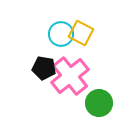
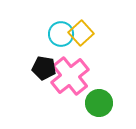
yellow square: rotated 20 degrees clockwise
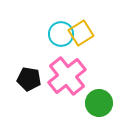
yellow square: rotated 10 degrees clockwise
black pentagon: moved 15 px left, 11 px down
pink cross: moved 3 px left
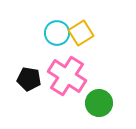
cyan circle: moved 4 px left, 1 px up
pink cross: rotated 18 degrees counterclockwise
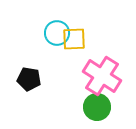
yellow square: moved 7 px left, 6 px down; rotated 30 degrees clockwise
pink cross: moved 35 px right
green circle: moved 2 px left, 4 px down
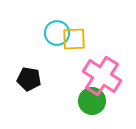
green circle: moved 5 px left, 6 px up
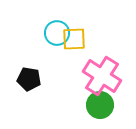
green circle: moved 8 px right, 4 px down
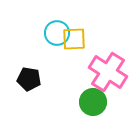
pink cross: moved 6 px right, 4 px up
green circle: moved 7 px left, 3 px up
